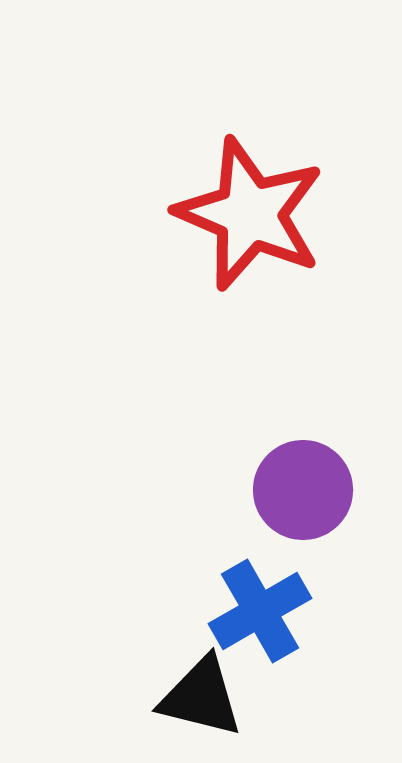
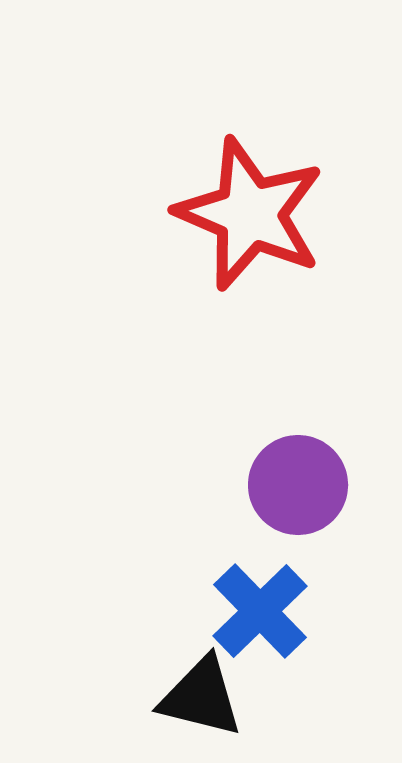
purple circle: moved 5 px left, 5 px up
blue cross: rotated 14 degrees counterclockwise
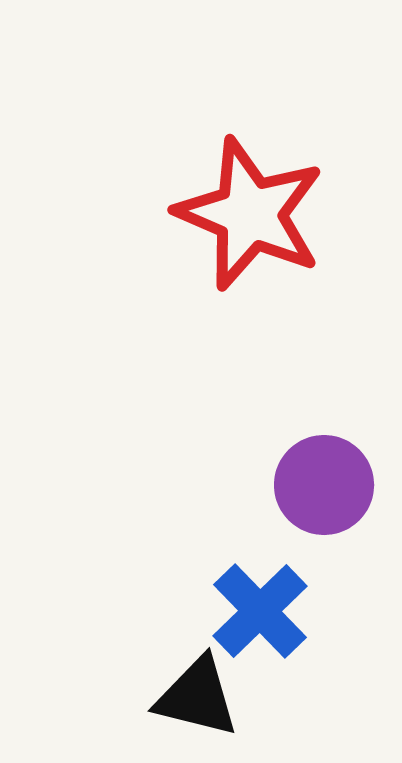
purple circle: moved 26 px right
black triangle: moved 4 px left
